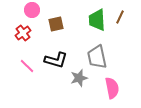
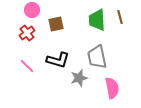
brown line: rotated 40 degrees counterclockwise
red cross: moved 4 px right
black L-shape: moved 2 px right
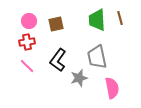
pink circle: moved 3 px left, 11 px down
brown line: moved 1 px down
red cross: moved 9 px down; rotated 28 degrees clockwise
black L-shape: rotated 110 degrees clockwise
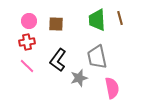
brown square: rotated 14 degrees clockwise
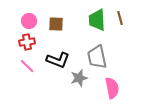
black L-shape: rotated 105 degrees counterclockwise
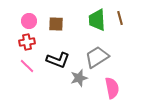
gray trapezoid: rotated 70 degrees clockwise
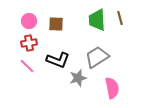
red cross: moved 2 px right, 1 px down
gray star: moved 1 px left
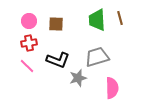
gray trapezoid: rotated 15 degrees clockwise
pink semicircle: rotated 10 degrees clockwise
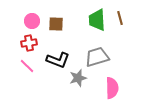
pink circle: moved 3 px right
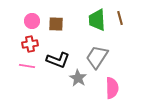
red cross: moved 1 px right, 1 px down
gray trapezoid: rotated 40 degrees counterclockwise
pink line: rotated 35 degrees counterclockwise
gray star: rotated 24 degrees counterclockwise
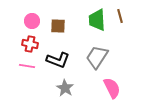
brown line: moved 2 px up
brown square: moved 2 px right, 2 px down
red cross: rotated 21 degrees clockwise
gray star: moved 13 px left, 10 px down
pink semicircle: rotated 25 degrees counterclockwise
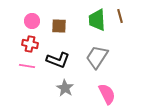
brown square: moved 1 px right
pink semicircle: moved 5 px left, 6 px down
